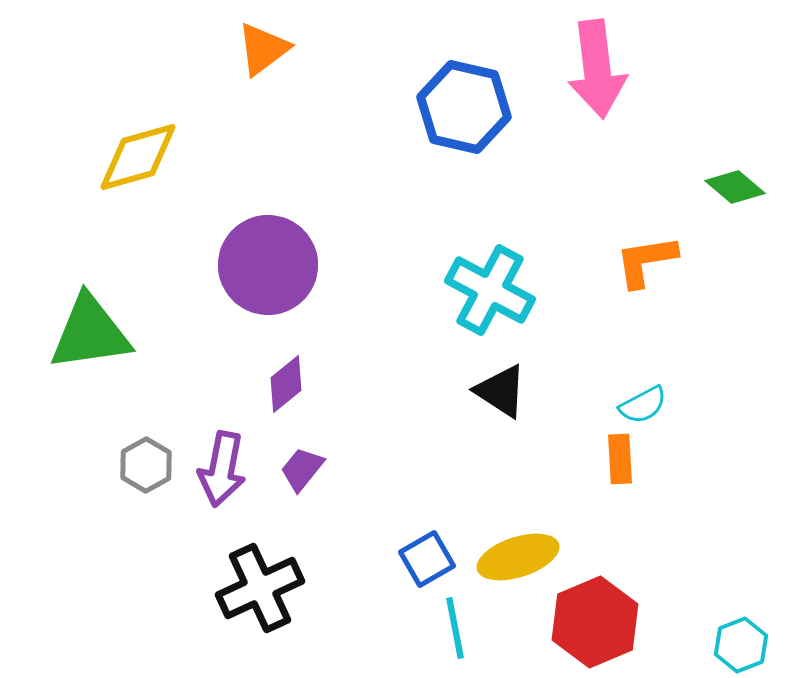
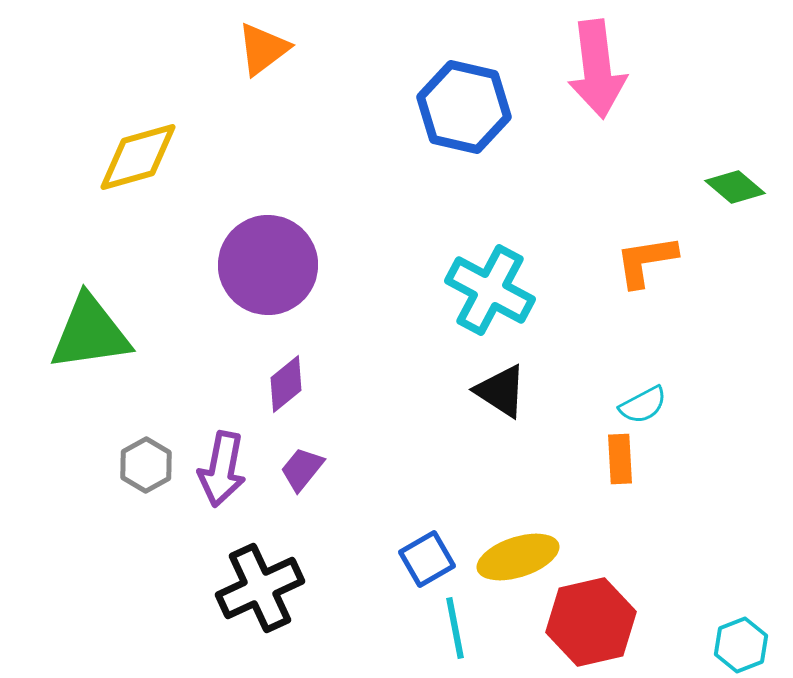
red hexagon: moved 4 px left; rotated 10 degrees clockwise
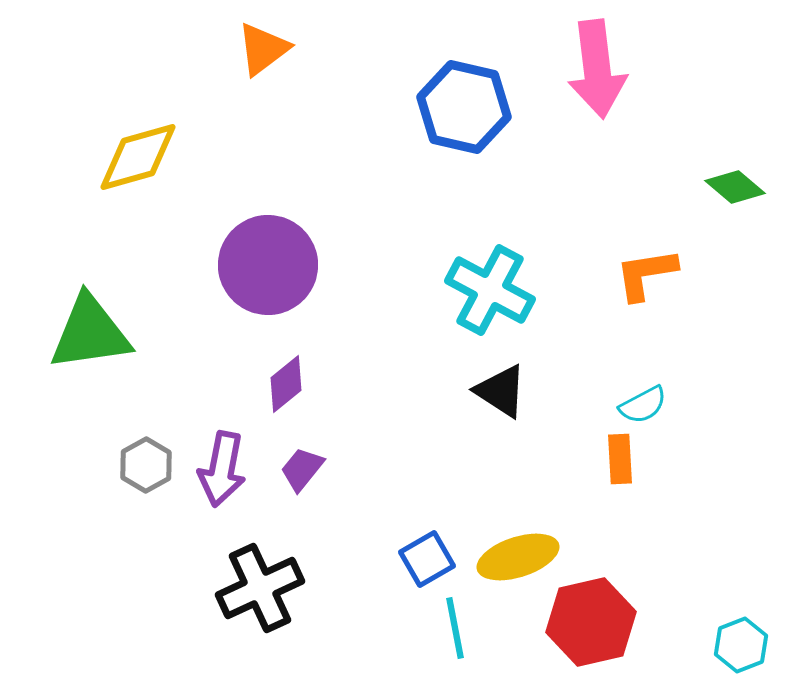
orange L-shape: moved 13 px down
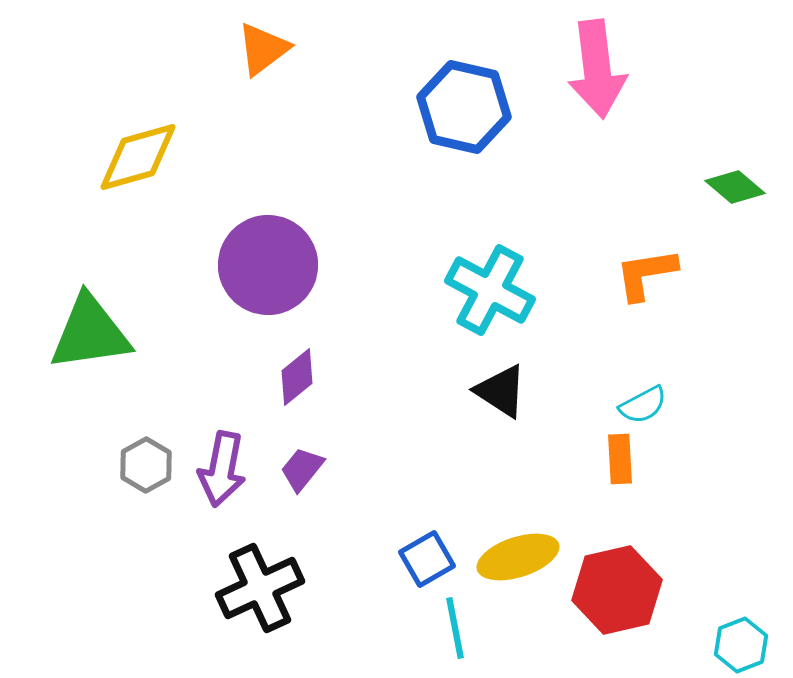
purple diamond: moved 11 px right, 7 px up
red hexagon: moved 26 px right, 32 px up
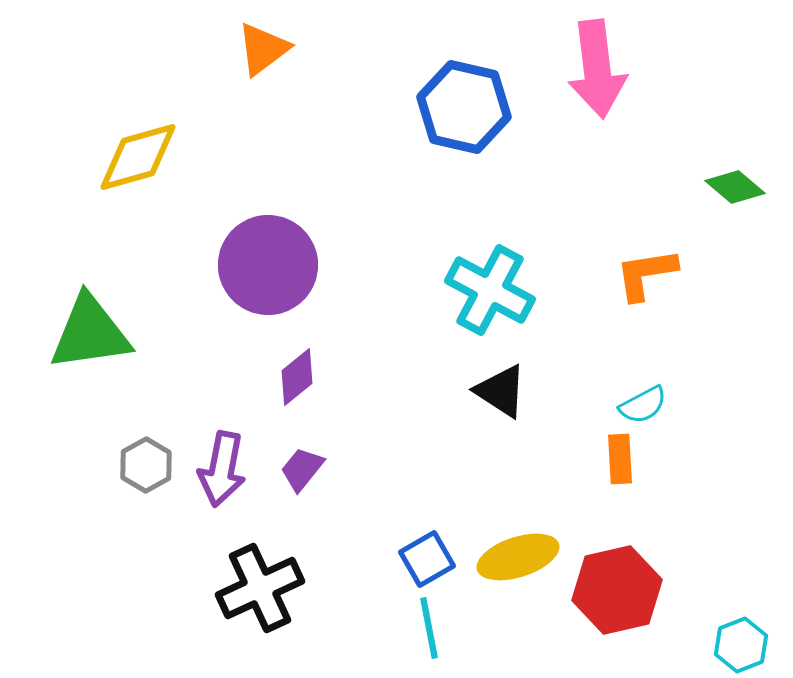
cyan line: moved 26 px left
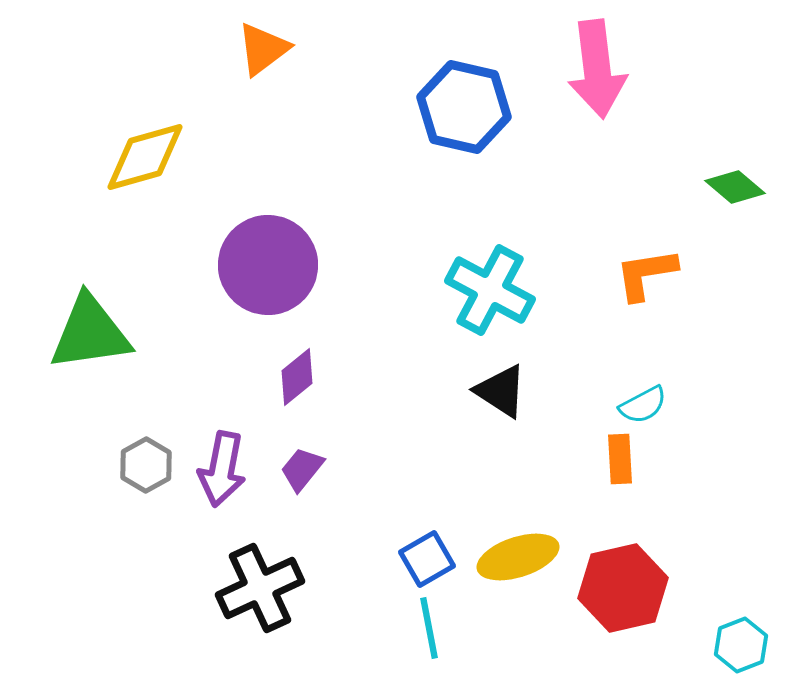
yellow diamond: moved 7 px right
red hexagon: moved 6 px right, 2 px up
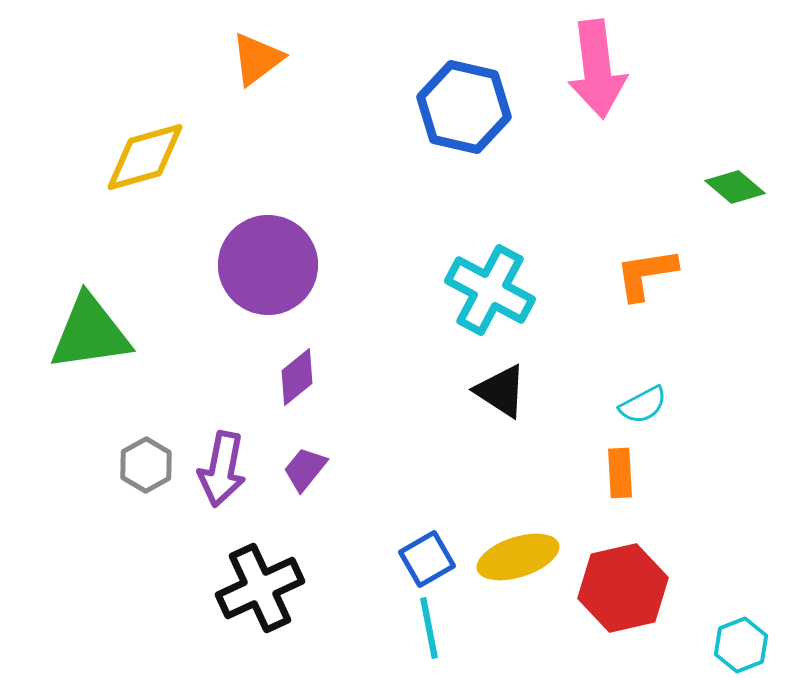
orange triangle: moved 6 px left, 10 px down
orange rectangle: moved 14 px down
purple trapezoid: moved 3 px right
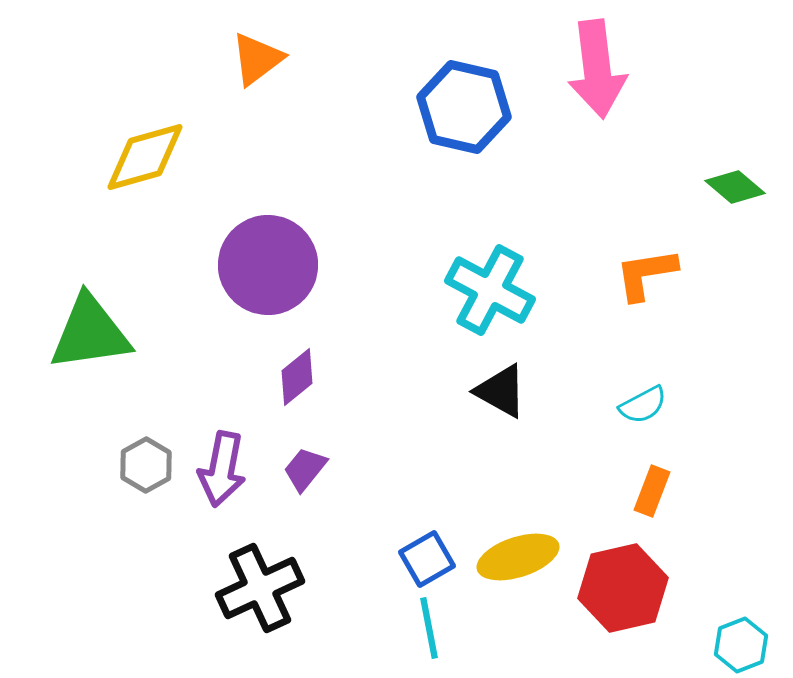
black triangle: rotated 4 degrees counterclockwise
orange rectangle: moved 32 px right, 18 px down; rotated 24 degrees clockwise
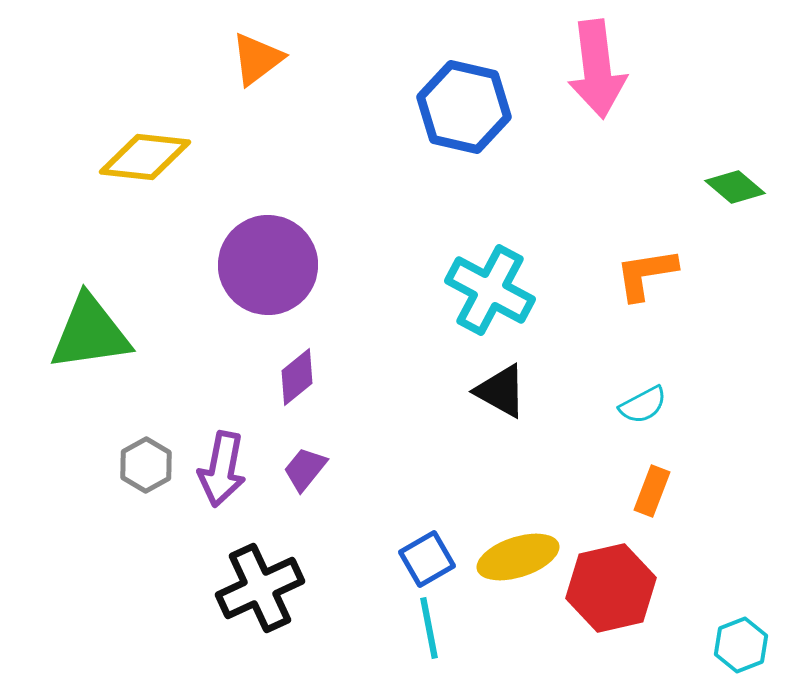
yellow diamond: rotated 22 degrees clockwise
red hexagon: moved 12 px left
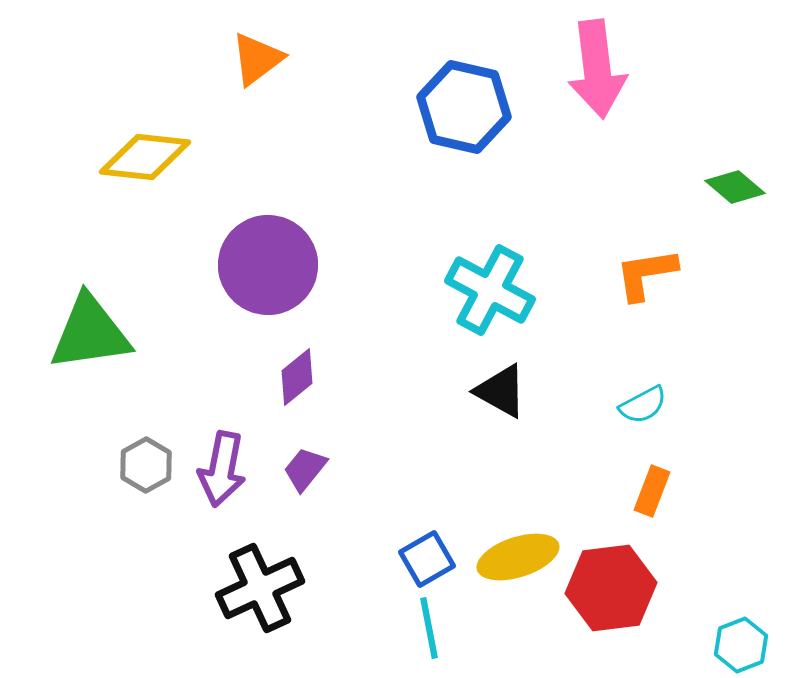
red hexagon: rotated 6 degrees clockwise
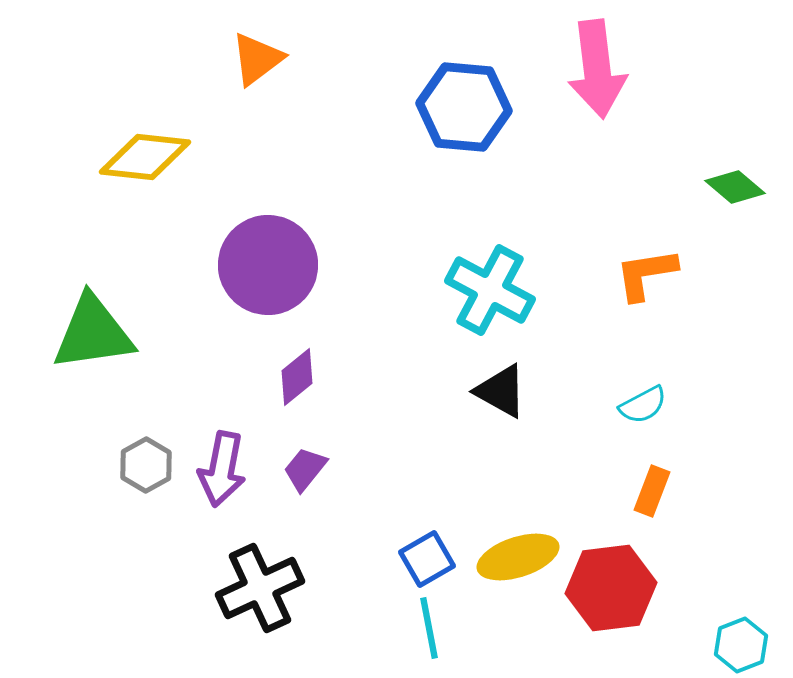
blue hexagon: rotated 8 degrees counterclockwise
green triangle: moved 3 px right
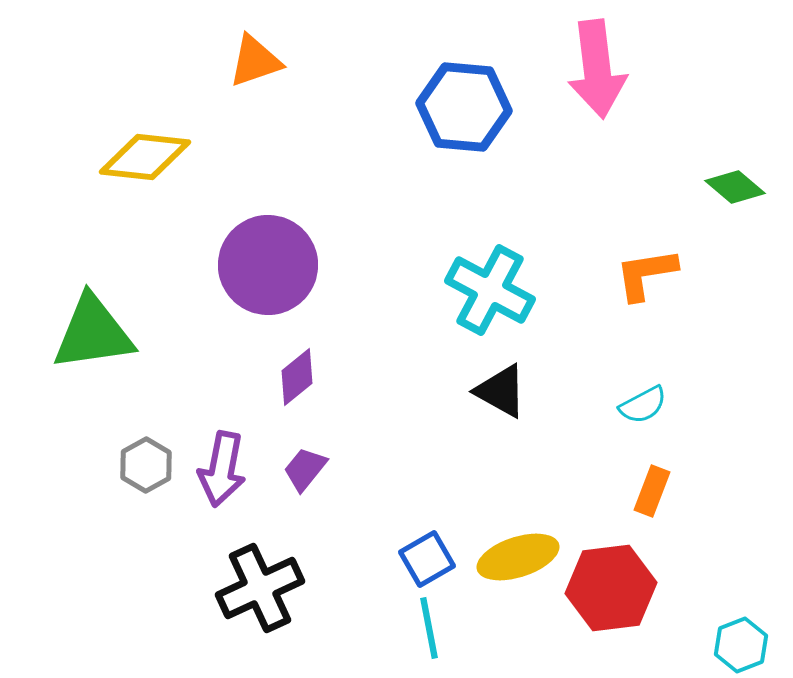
orange triangle: moved 2 px left, 2 px down; rotated 18 degrees clockwise
